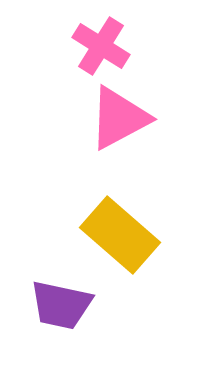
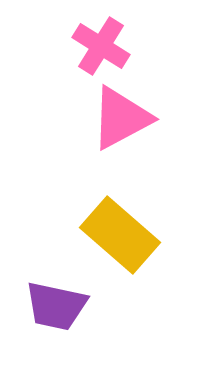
pink triangle: moved 2 px right
purple trapezoid: moved 5 px left, 1 px down
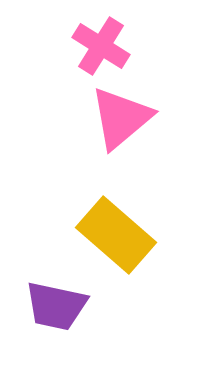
pink triangle: rotated 12 degrees counterclockwise
yellow rectangle: moved 4 px left
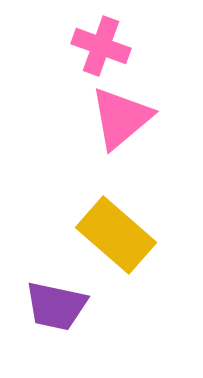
pink cross: rotated 12 degrees counterclockwise
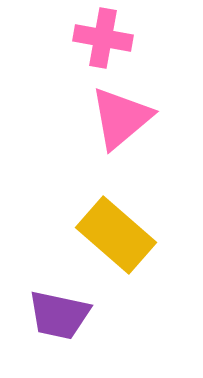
pink cross: moved 2 px right, 8 px up; rotated 10 degrees counterclockwise
purple trapezoid: moved 3 px right, 9 px down
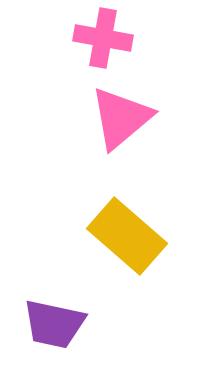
yellow rectangle: moved 11 px right, 1 px down
purple trapezoid: moved 5 px left, 9 px down
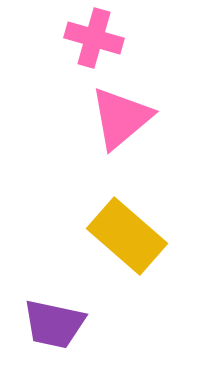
pink cross: moved 9 px left; rotated 6 degrees clockwise
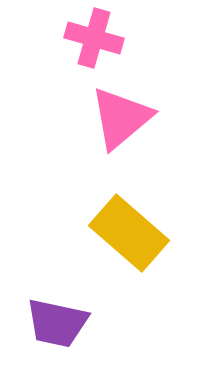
yellow rectangle: moved 2 px right, 3 px up
purple trapezoid: moved 3 px right, 1 px up
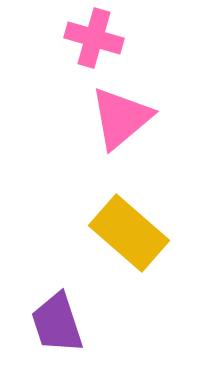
purple trapezoid: rotated 60 degrees clockwise
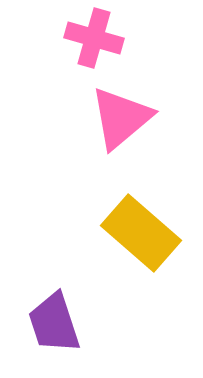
yellow rectangle: moved 12 px right
purple trapezoid: moved 3 px left
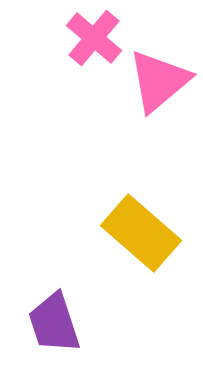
pink cross: rotated 24 degrees clockwise
pink triangle: moved 38 px right, 37 px up
